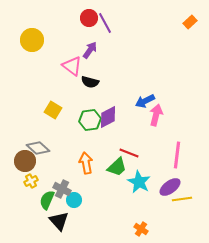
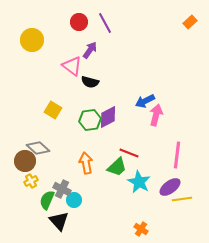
red circle: moved 10 px left, 4 px down
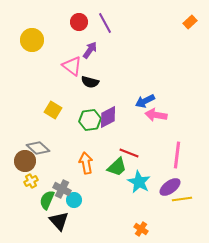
pink arrow: rotated 95 degrees counterclockwise
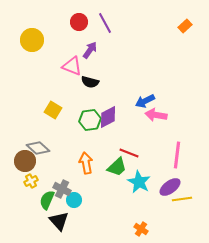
orange rectangle: moved 5 px left, 4 px down
pink triangle: rotated 15 degrees counterclockwise
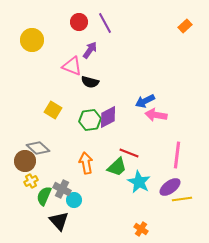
green semicircle: moved 3 px left, 4 px up
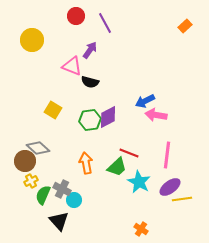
red circle: moved 3 px left, 6 px up
pink line: moved 10 px left
green semicircle: moved 1 px left, 1 px up
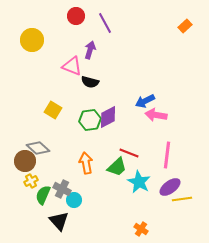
purple arrow: rotated 18 degrees counterclockwise
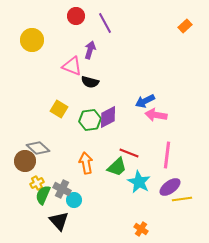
yellow square: moved 6 px right, 1 px up
yellow cross: moved 6 px right, 2 px down
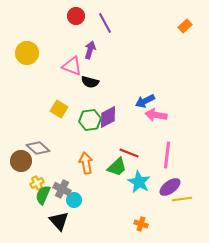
yellow circle: moved 5 px left, 13 px down
brown circle: moved 4 px left
orange cross: moved 5 px up; rotated 16 degrees counterclockwise
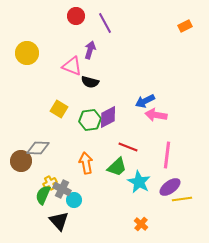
orange rectangle: rotated 16 degrees clockwise
gray diamond: rotated 40 degrees counterclockwise
red line: moved 1 px left, 6 px up
yellow cross: moved 13 px right
orange cross: rotated 24 degrees clockwise
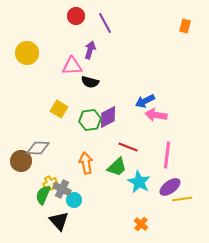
orange rectangle: rotated 48 degrees counterclockwise
pink triangle: rotated 25 degrees counterclockwise
